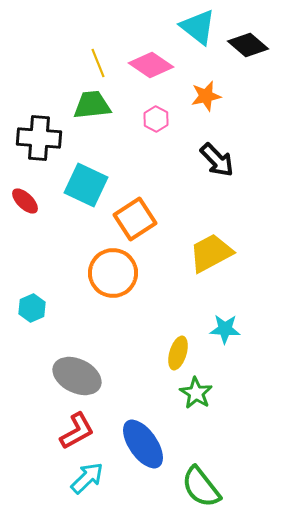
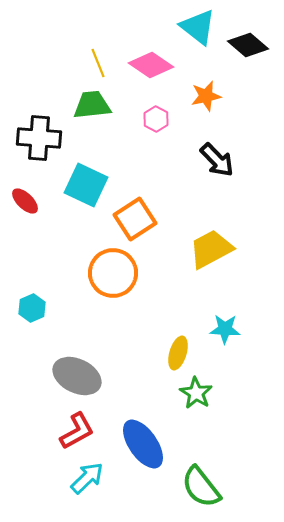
yellow trapezoid: moved 4 px up
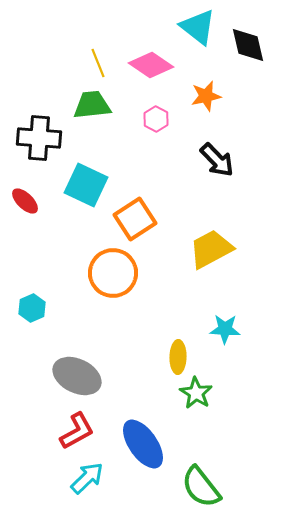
black diamond: rotated 36 degrees clockwise
yellow ellipse: moved 4 px down; rotated 16 degrees counterclockwise
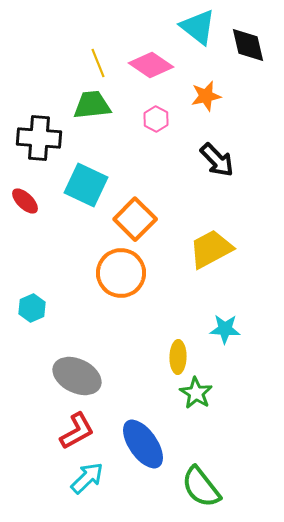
orange square: rotated 12 degrees counterclockwise
orange circle: moved 8 px right
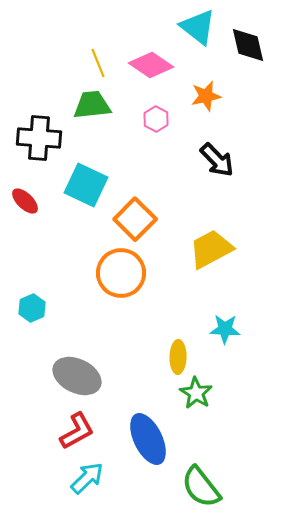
blue ellipse: moved 5 px right, 5 px up; rotated 9 degrees clockwise
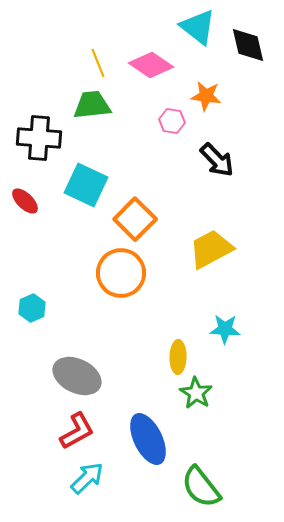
orange star: rotated 20 degrees clockwise
pink hexagon: moved 16 px right, 2 px down; rotated 20 degrees counterclockwise
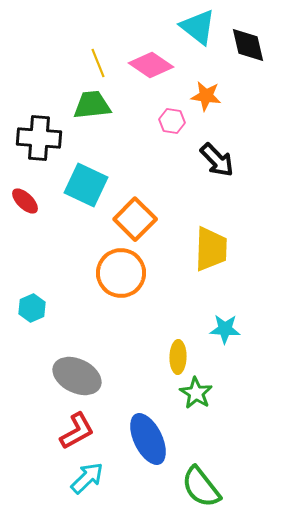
yellow trapezoid: rotated 120 degrees clockwise
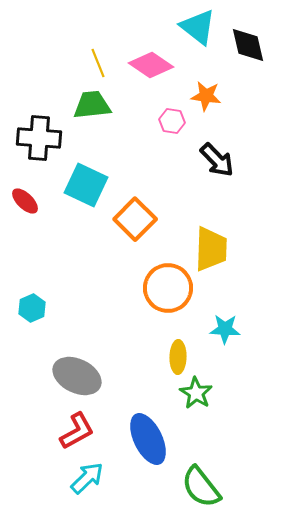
orange circle: moved 47 px right, 15 px down
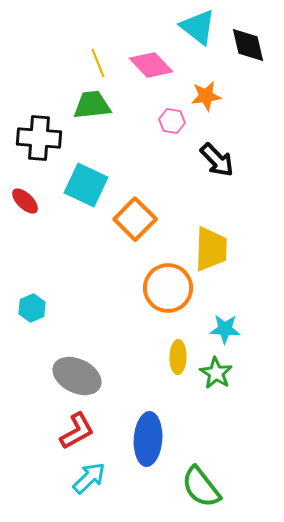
pink diamond: rotated 12 degrees clockwise
orange star: rotated 16 degrees counterclockwise
green star: moved 20 px right, 20 px up
blue ellipse: rotated 30 degrees clockwise
cyan arrow: moved 2 px right
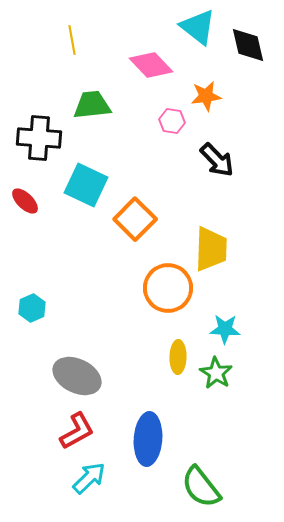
yellow line: moved 26 px left, 23 px up; rotated 12 degrees clockwise
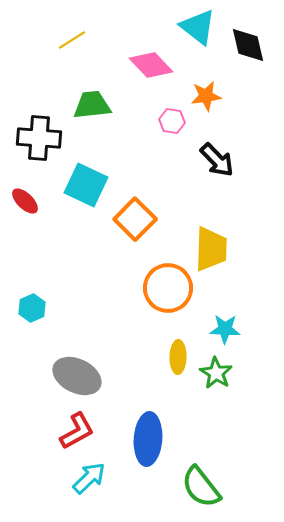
yellow line: rotated 68 degrees clockwise
